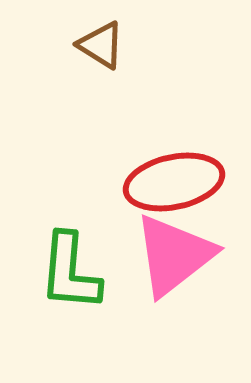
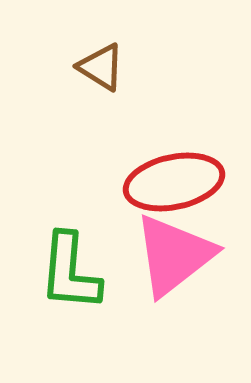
brown triangle: moved 22 px down
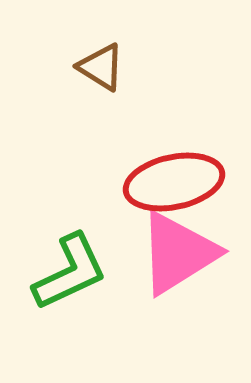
pink triangle: moved 4 px right, 2 px up; rotated 6 degrees clockwise
green L-shape: rotated 120 degrees counterclockwise
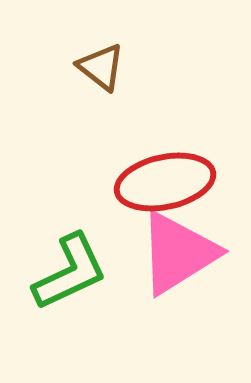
brown triangle: rotated 6 degrees clockwise
red ellipse: moved 9 px left
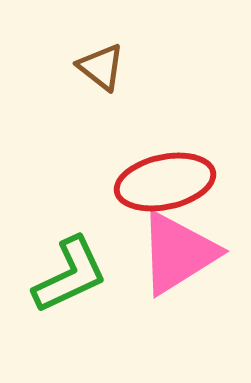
green L-shape: moved 3 px down
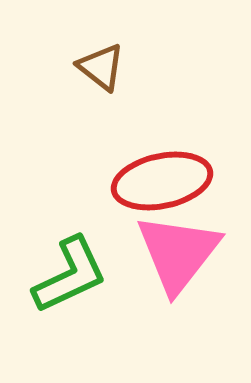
red ellipse: moved 3 px left, 1 px up
pink triangle: rotated 20 degrees counterclockwise
